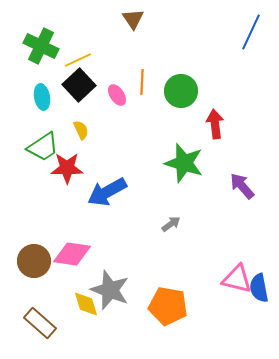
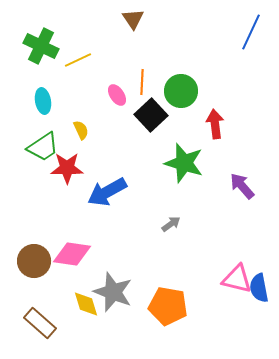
black square: moved 72 px right, 30 px down
cyan ellipse: moved 1 px right, 4 px down
gray star: moved 3 px right, 2 px down
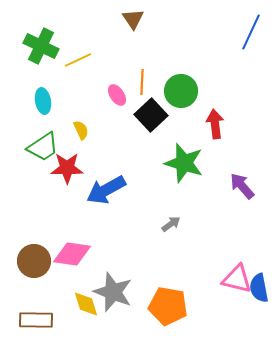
blue arrow: moved 1 px left, 2 px up
brown rectangle: moved 4 px left, 3 px up; rotated 40 degrees counterclockwise
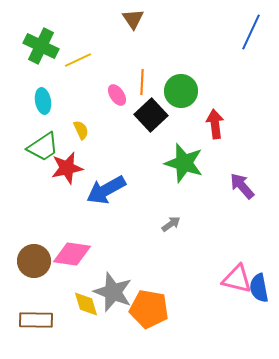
red star: rotated 12 degrees counterclockwise
orange pentagon: moved 19 px left, 3 px down
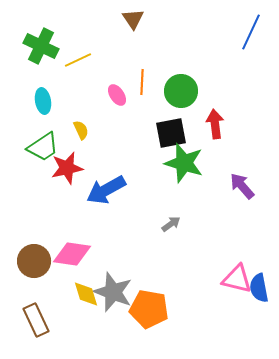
black square: moved 20 px right, 18 px down; rotated 32 degrees clockwise
yellow diamond: moved 10 px up
brown rectangle: rotated 64 degrees clockwise
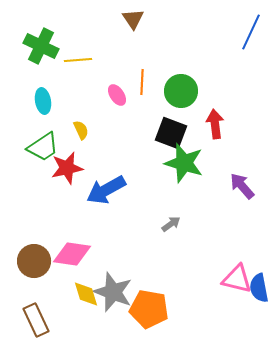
yellow line: rotated 20 degrees clockwise
black square: rotated 32 degrees clockwise
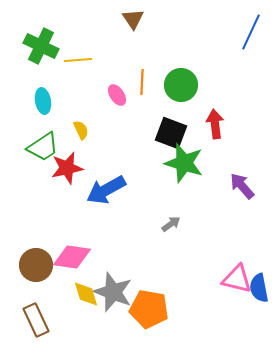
green circle: moved 6 px up
pink diamond: moved 3 px down
brown circle: moved 2 px right, 4 px down
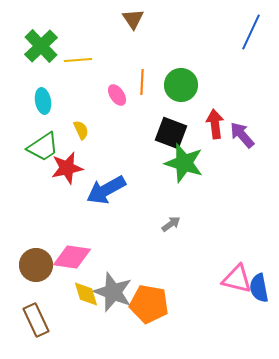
green cross: rotated 20 degrees clockwise
purple arrow: moved 51 px up
orange pentagon: moved 5 px up
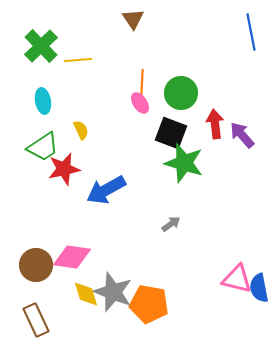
blue line: rotated 36 degrees counterclockwise
green circle: moved 8 px down
pink ellipse: moved 23 px right, 8 px down
red star: moved 3 px left, 1 px down
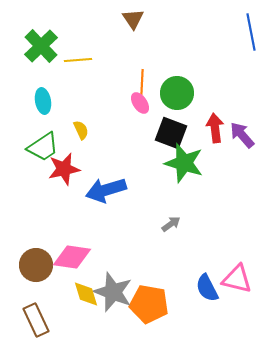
green circle: moved 4 px left
red arrow: moved 4 px down
blue arrow: rotated 12 degrees clockwise
blue semicircle: moved 52 px left; rotated 16 degrees counterclockwise
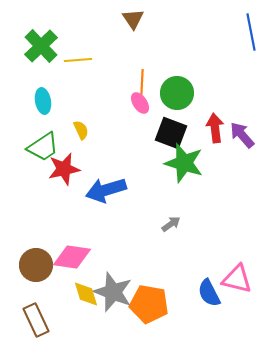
blue semicircle: moved 2 px right, 5 px down
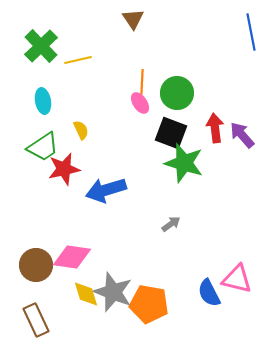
yellow line: rotated 8 degrees counterclockwise
